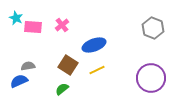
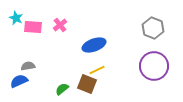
pink cross: moved 2 px left
brown square: moved 19 px right, 19 px down; rotated 12 degrees counterclockwise
purple circle: moved 3 px right, 12 px up
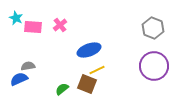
blue ellipse: moved 5 px left, 5 px down
blue semicircle: moved 2 px up
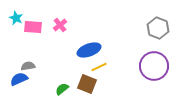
gray hexagon: moved 5 px right
yellow line: moved 2 px right, 3 px up
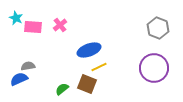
purple circle: moved 2 px down
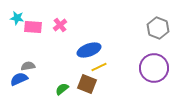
cyan star: moved 1 px right; rotated 16 degrees counterclockwise
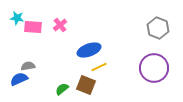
brown square: moved 1 px left, 1 px down
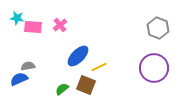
blue ellipse: moved 11 px left, 6 px down; rotated 25 degrees counterclockwise
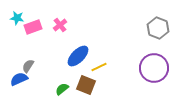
pink rectangle: rotated 24 degrees counterclockwise
gray semicircle: rotated 48 degrees counterclockwise
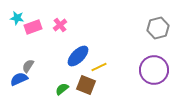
gray hexagon: rotated 25 degrees clockwise
purple circle: moved 2 px down
